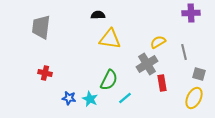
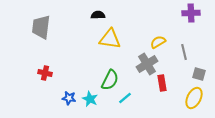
green semicircle: moved 1 px right
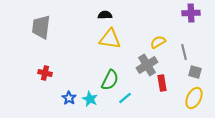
black semicircle: moved 7 px right
gray cross: moved 1 px down
gray square: moved 4 px left, 2 px up
blue star: rotated 24 degrees clockwise
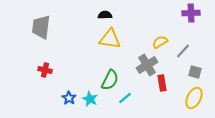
yellow semicircle: moved 2 px right
gray line: moved 1 px left, 1 px up; rotated 56 degrees clockwise
red cross: moved 3 px up
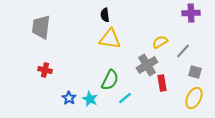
black semicircle: rotated 96 degrees counterclockwise
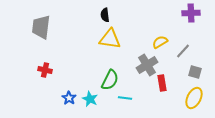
cyan line: rotated 48 degrees clockwise
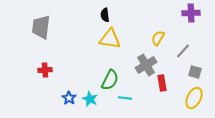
yellow semicircle: moved 2 px left, 4 px up; rotated 28 degrees counterclockwise
gray cross: moved 1 px left
red cross: rotated 16 degrees counterclockwise
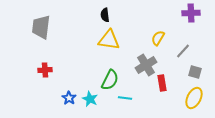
yellow triangle: moved 1 px left, 1 px down
